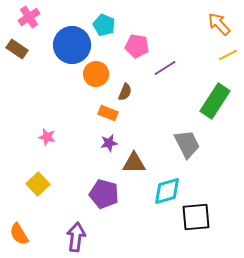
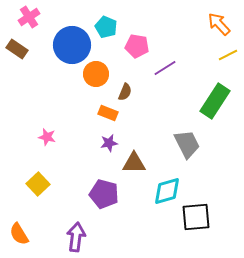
cyan pentagon: moved 2 px right, 2 px down
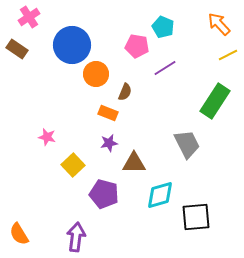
cyan pentagon: moved 57 px right
yellow square: moved 35 px right, 19 px up
cyan diamond: moved 7 px left, 4 px down
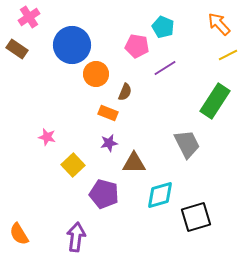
black square: rotated 12 degrees counterclockwise
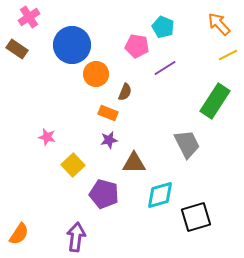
purple star: moved 3 px up
orange semicircle: rotated 115 degrees counterclockwise
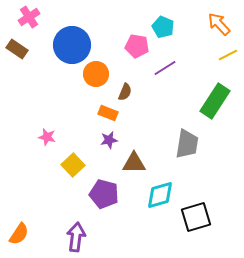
gray trapezoid: rotated 36 degrees clockwise
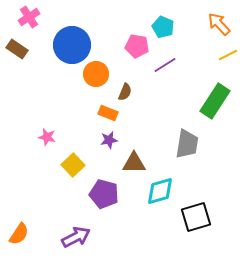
purple line: moved 3 px up
cyan diamond: moved 4 px up
purple arrow: rotated 56 degrees clockwise
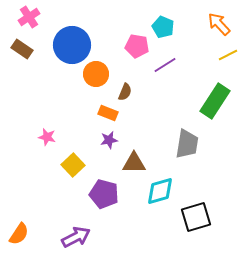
brown rectangle: moved 5 px right
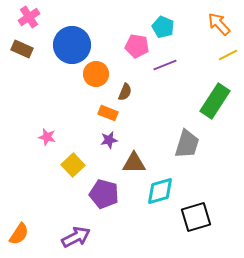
brown rectangle: rotated 10 degrees counterclockwise
purple line: rotated 10 degrees clockwise
gray trapezoid: rotated 8 degrees clockwise
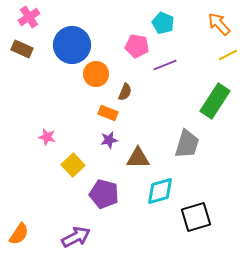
cyan pentagon: moved 4 px up
brown triangle: moved 4 px right, 5 px up
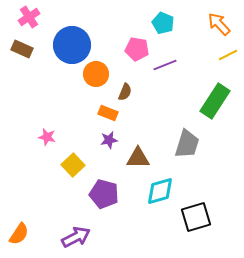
pink pentagon: moved 3 px down
